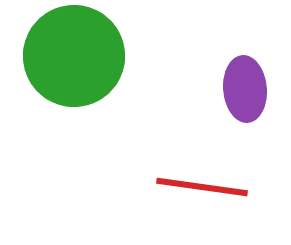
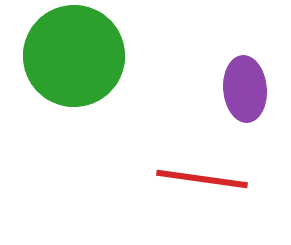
red line: moved 8 px up
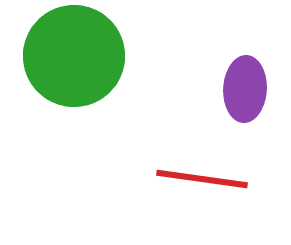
purple ellipse: rotated 8 degrees clockwise
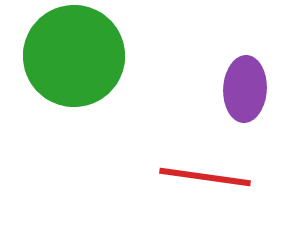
red line: moved 3 px right, 2 px up
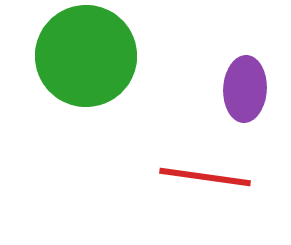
green circle: moved 12 px right
